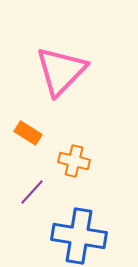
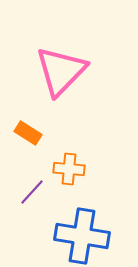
orange cross: moved 5 px left, 8 px down; rotated 8 degrees counterclockwise
blue cross: moved 3 px right
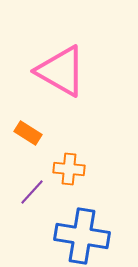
pink triangle: rotated 44 degrees counterclockwise
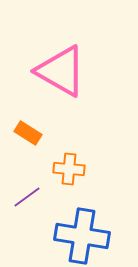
purple line: moved 5 px left, 5 px down; rotated 12 degrees clockwise
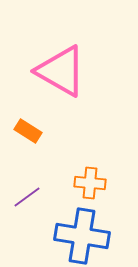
orange rectangle: moved 2 px up
orange cross: moved 21 px right, 14 px down
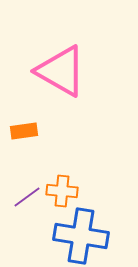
orange rectangle: moved 4 px left; rotated 40 degrees counterclockwise
orange cross: moved 28 px left, 8 px down
blue cross: moved 1 px left
